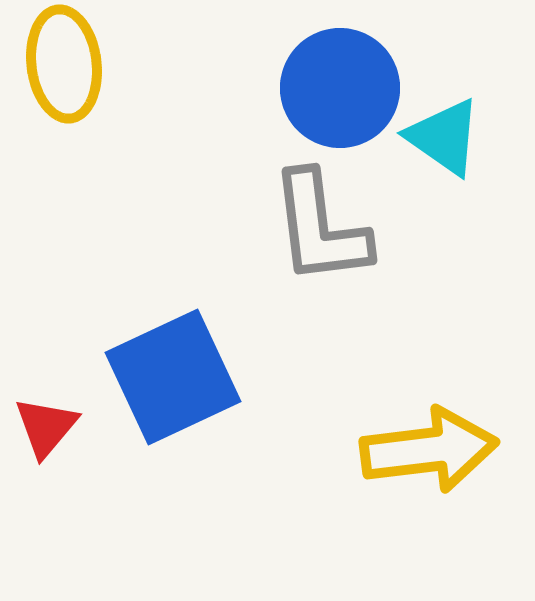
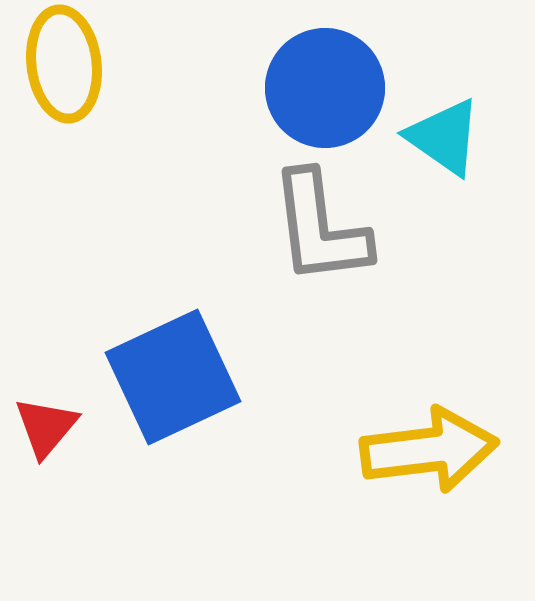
blue circle: moved 15 px left
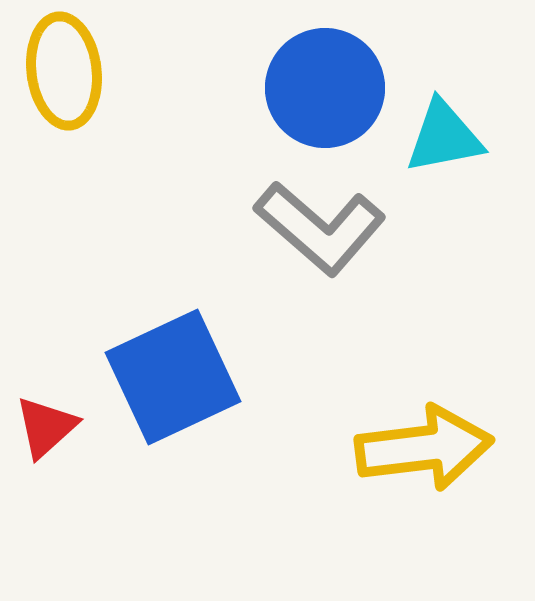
yellow ellipse: moved 7 px down
cyan triangle: rotated 46 degrees counterclockwise
gray L-shape: rotated 42 degrees counterclockwise
red triangle: rotated 8 degrees clockwise
yellow arrow: moved 5 px left, 2 px up
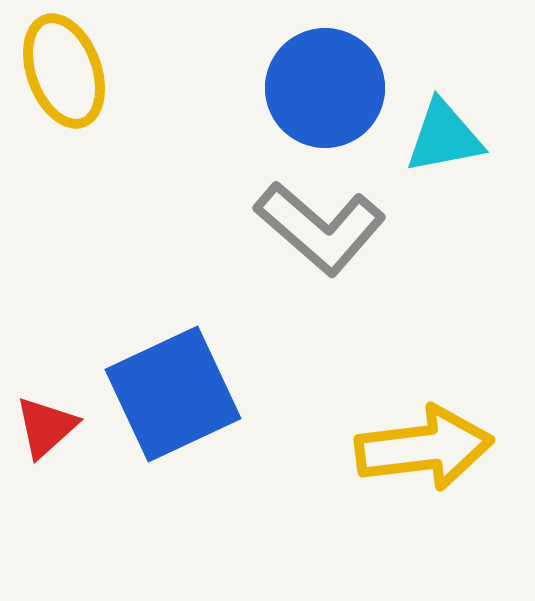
yellow ellipse: rotated 13 degrees counterclockwise
blue square: moved 17 px down
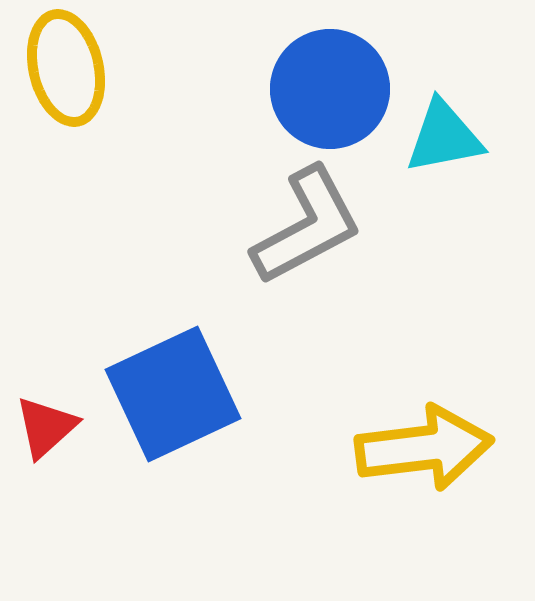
yellow ellipse: moved 2 px right, 3 px up; rotated 7 degrees clockwise
blue circle: moved 5 px right, 1 px down
gray L-shape: moved 13 px left, 2 px up; rotated 69 degrees counterclockwise
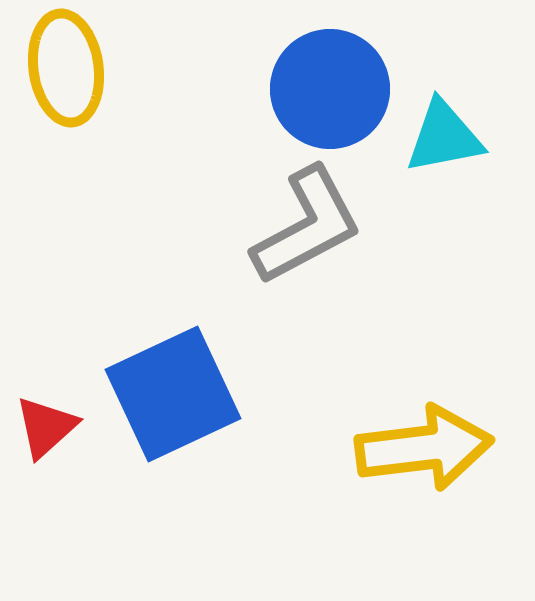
yellow ellipse: rotated 5 degrees clockwise
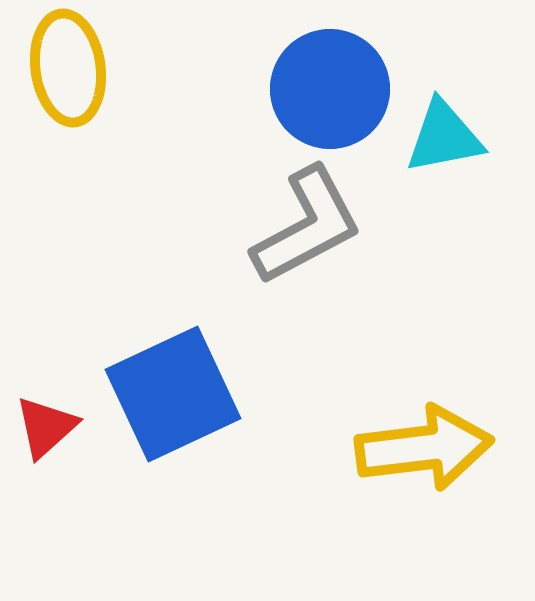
yellow ellipse: moved 2 px right
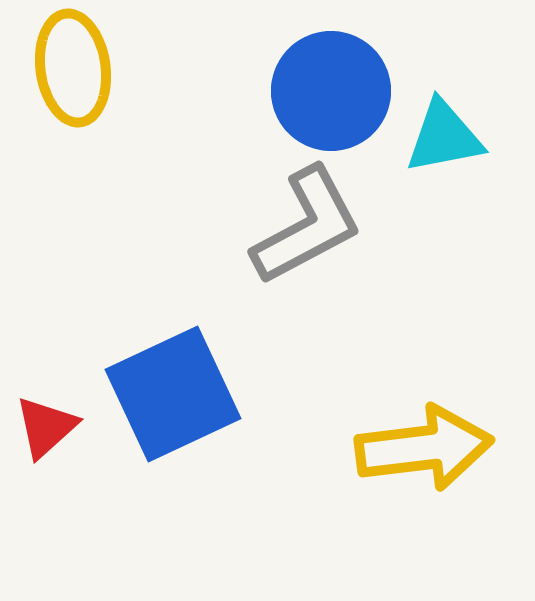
yellow ellipse: moved 5 px right
blue circle: moved 1 px right, 2 px down
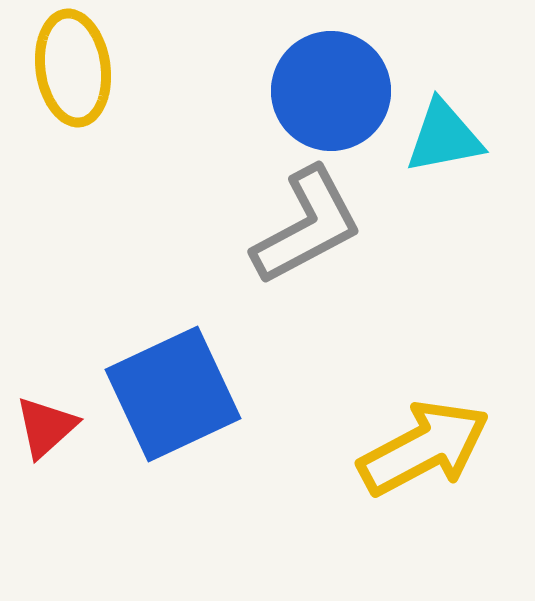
yellow arrow: rotated 21 degrees counterclockwise
